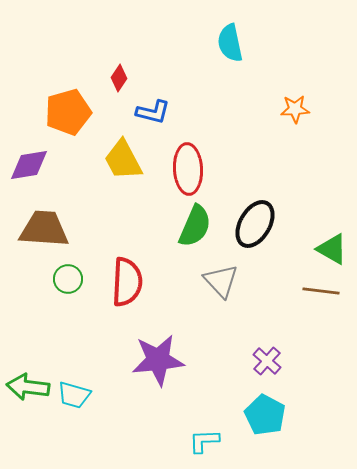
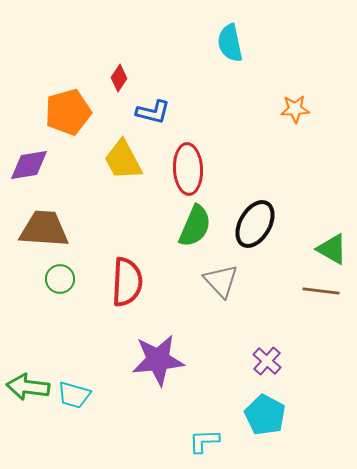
green circle: moved 8 px left
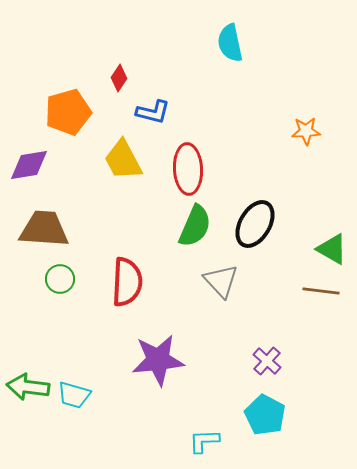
orange star: moved 11 px right, 22 px down
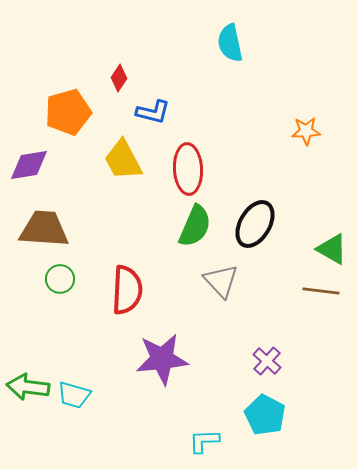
red semicircle: moved 8 px down
purple star: moved 4 px right, 1 px up
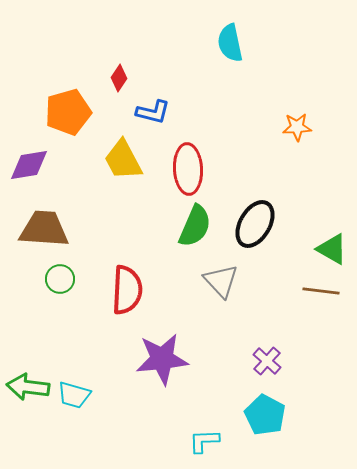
orange star: moved 9 px left, 4 px up
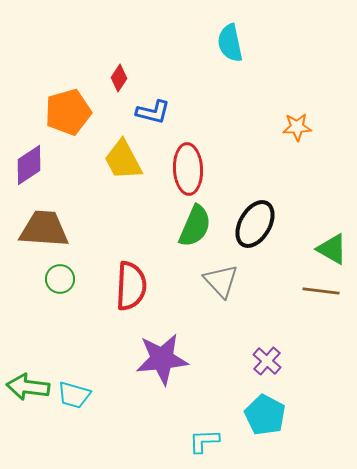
purple diamond: rotated 24 degrees counterclockwise
red semicircle: moved 4 px right, 4 px up
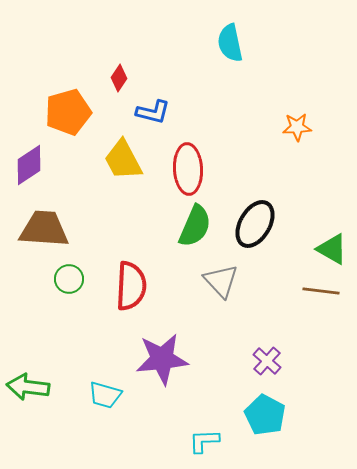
green circle: moved 9 px right
cyan trapezoid: moved 31 px right
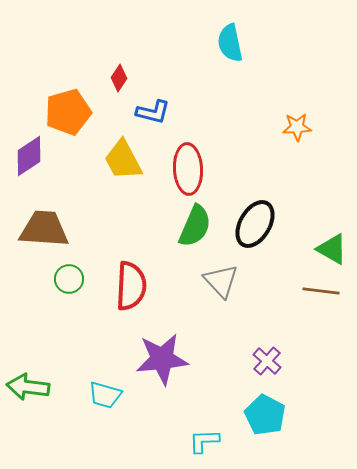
purple diamond: moved 9 px up
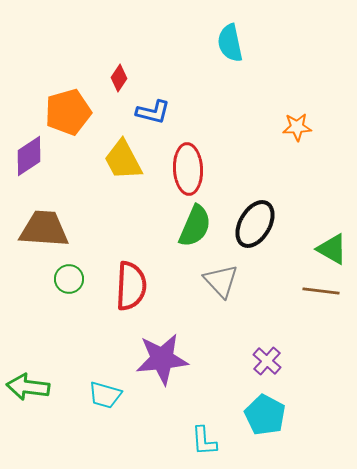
cyan L-shape: rotated 92 degrees counterclockwise
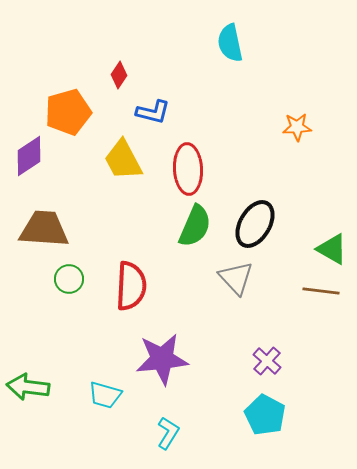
red diamond: moved 3 px up
gray triangle: moved 15 px right, 3 px up
cyan L-shape: moved 36 px left, 8 px up; rotated 144 degrees counterclockwise
